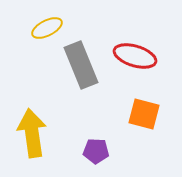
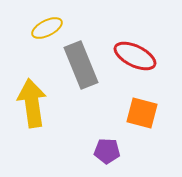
red ellipse: rotated 9 degrees clockwise
orange square: moved 2 px left, 1 px up
yellow arrow: moved 30 px up
purple pentagon: moved 11 px right
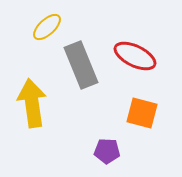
yellow ellipse: moved 1 px up; rotated 16 degrees counterclockwise
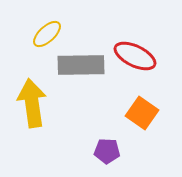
yellow ellipse: moved 7 px down
gray rectangle: rotated 69 degrees counterclockwise
orange square: rotated 20 degrees clockwise
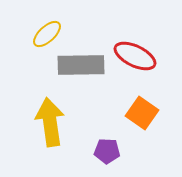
yellow arrow: moved 18 px right, 19 px down
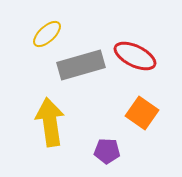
gray rectangle: rotated 15 degrees counterclockwise
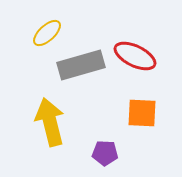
yellow ellipse: moved 1 px up
orange square: rotated 32 degrees counterclockwise
yellow arrow: rotated 6 degrees counterclockwise
purple pentagon: moved 2 px left, 2 px down
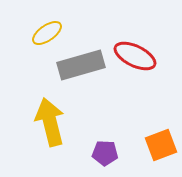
yellow ellipse: rotated 8 degrees clockwise
orange square: moved 19 px right, 32 px down; rotated 24 degrees counterclockwise
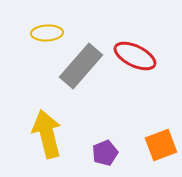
yellow ellipse: rotated 32 degrees clockwise
gray rectangle: moved 1 px down; rotated 33 degrees counterclockwise
yellow arrow: moved 3 px left, 12 px down
purple pentagon: rotated 25 degrees counterclockwise
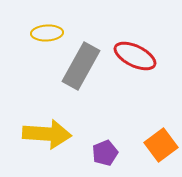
gray rectangle: rotated 12 degrees counterclockwise
yellow arrow: rotated 108 degrees clockwise
orange square: rotated 16 degrees counterclockwise
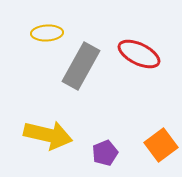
red ellipse: moved 4 px right, 2 px up
yellow arrow: moved 1 px right, 1 px down; rotated 9 degrees clockwise
